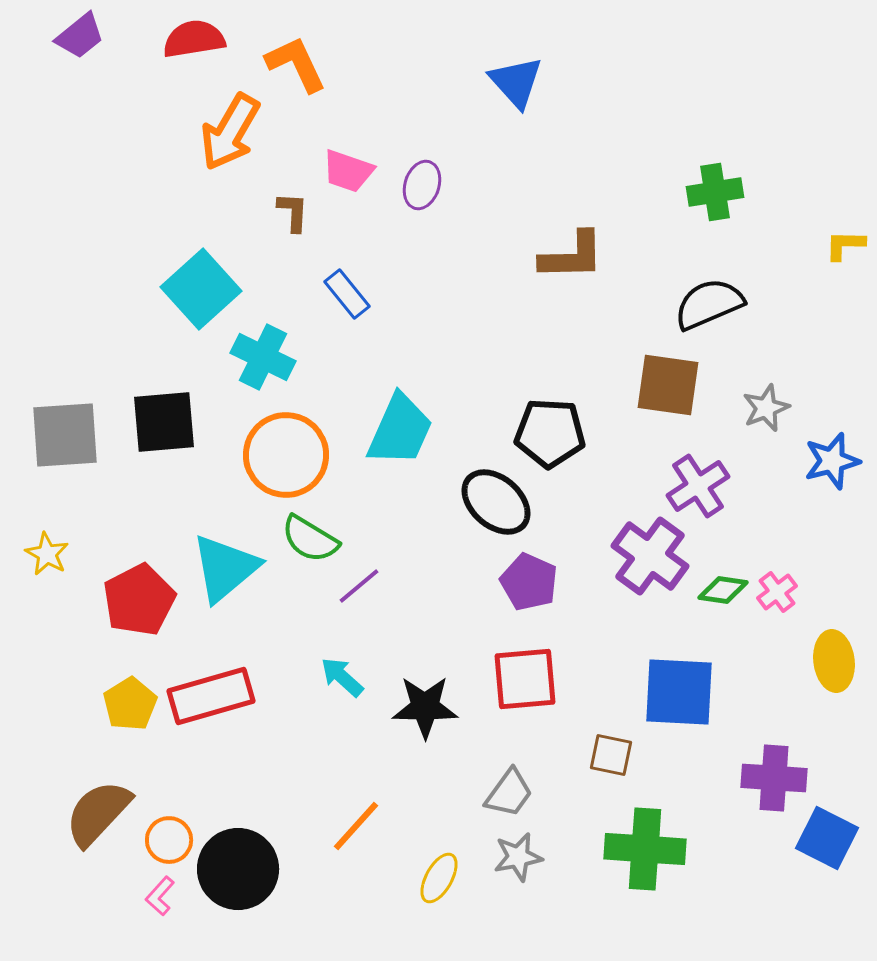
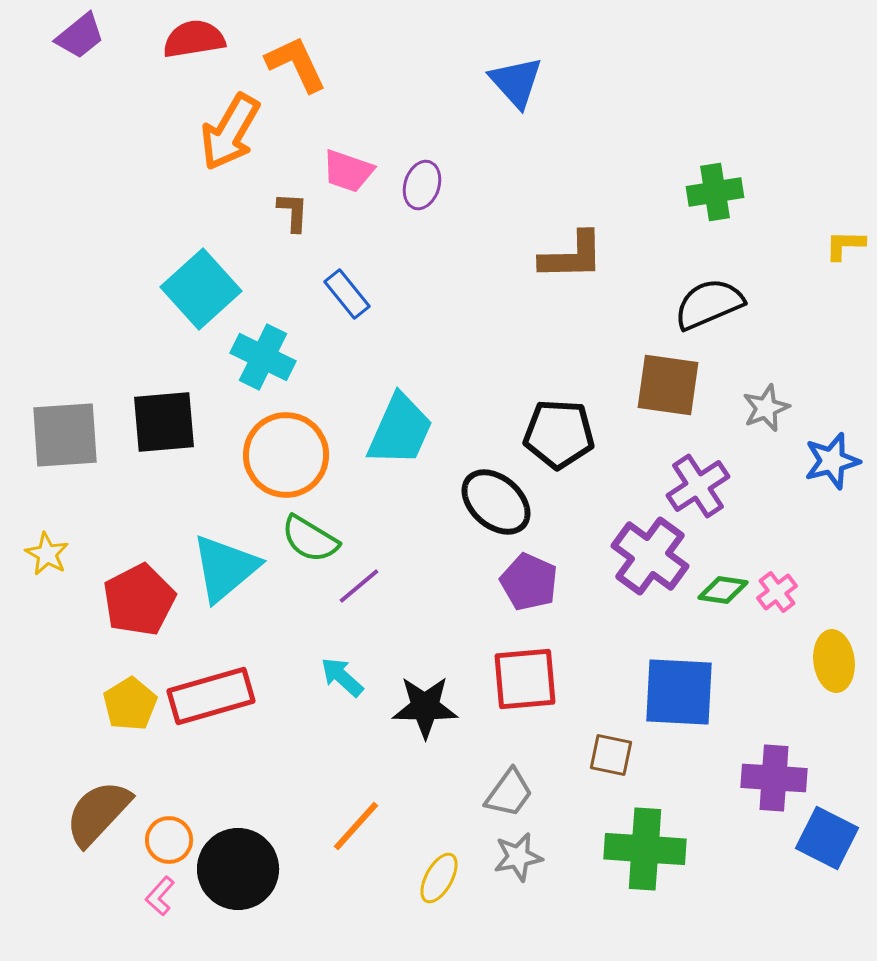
black pentagon at (550, 433): moved 9 px right, 1 px down
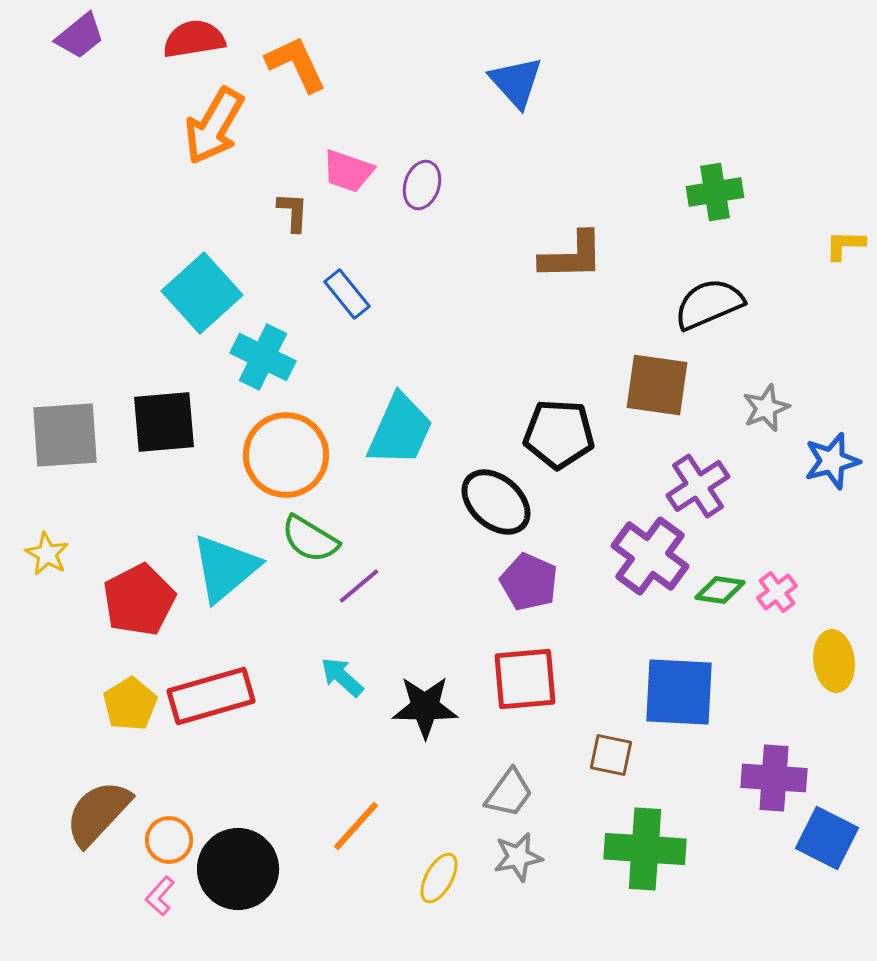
orange arrow at (230, 132): moved 16 px left, 6 px up
cyan square at (201, 289): moved 1 px right, 4 px down
brown square at (668, 385): moved 11 px left
green diamond at (723, 590): moved 3 px left
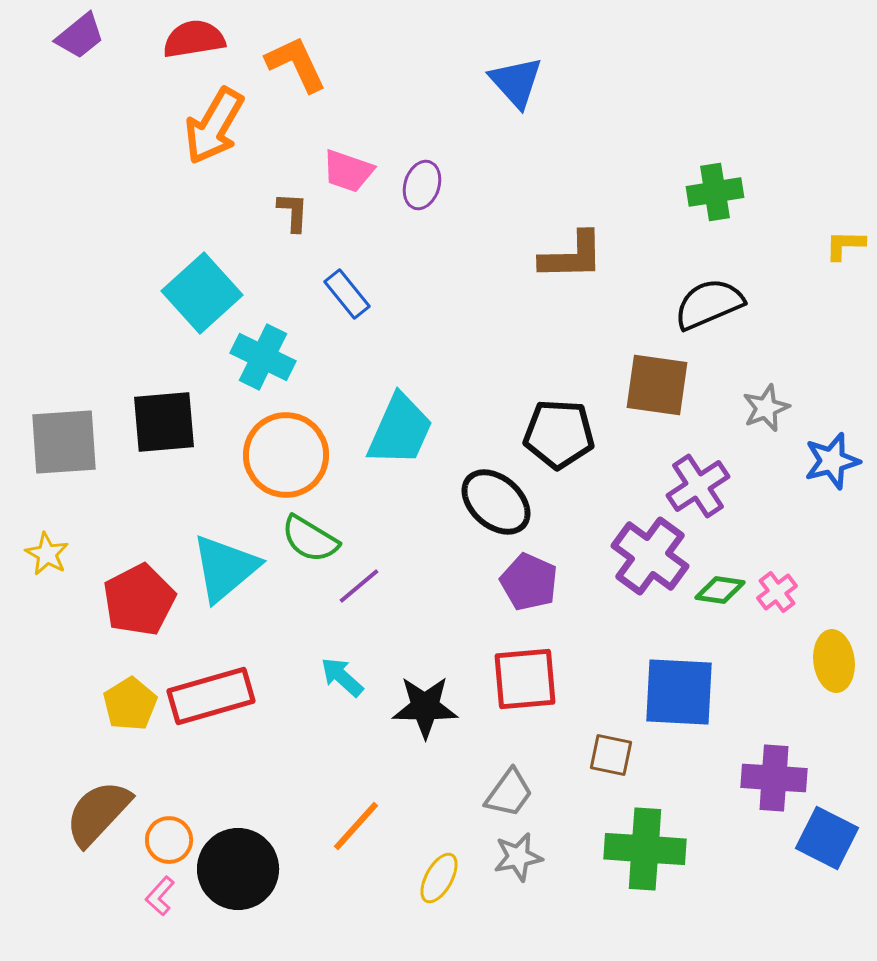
gray square at (65, 435): moved 1 px left, 7 px down
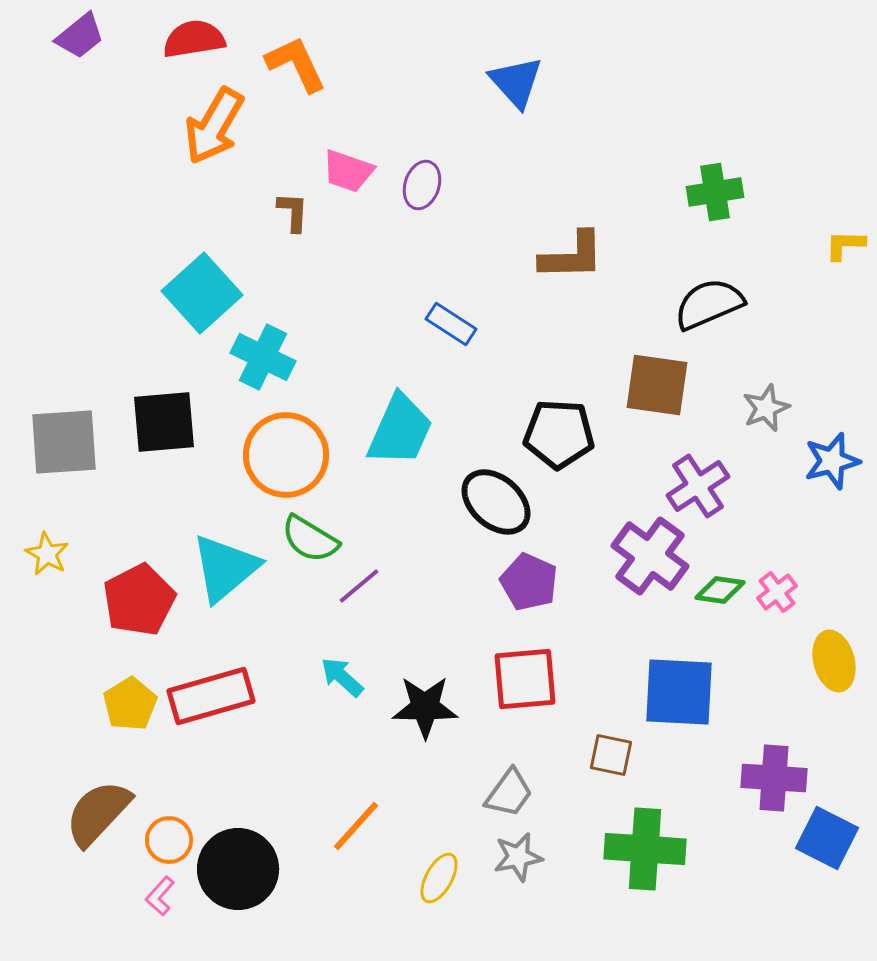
blue rectangle at (347, 294): moved 104 px right, 30 px down; rotated 18 degrees counterclockwise
yellow ellipse at (834, 661): rotated 8 degrees counterclockwise
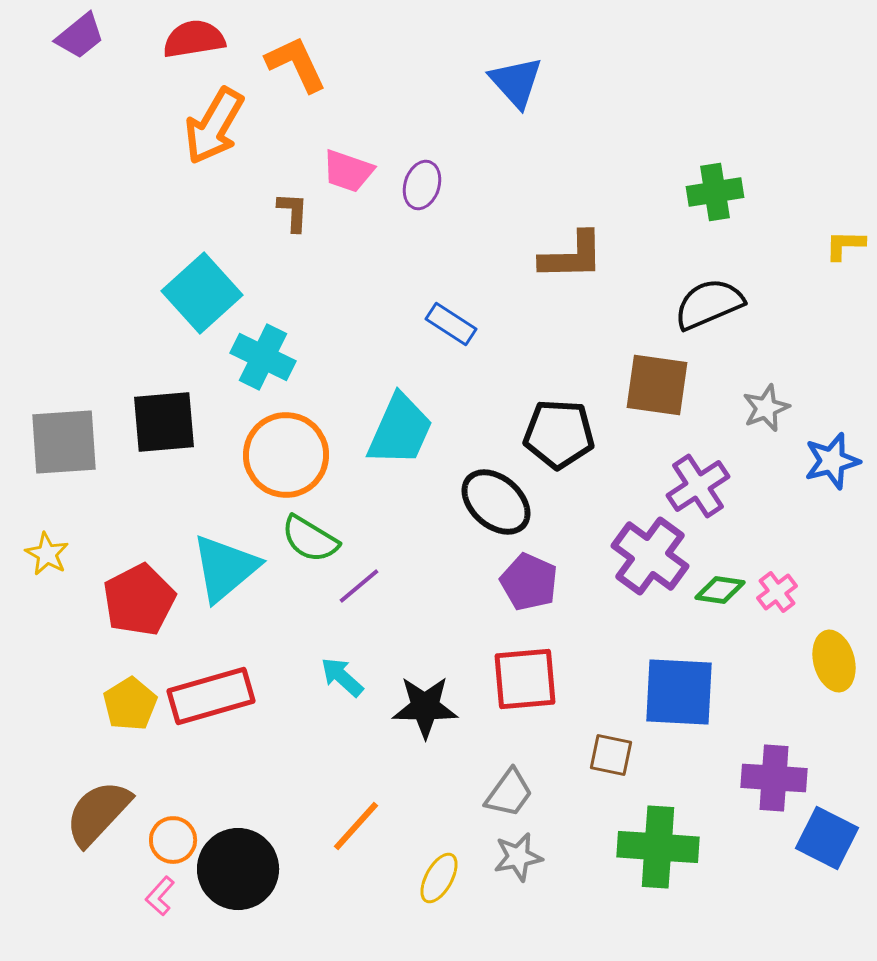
orange circle at (169, 840): moved 4 px right
green cross at (645, 849): moved 13 px right, 2 px up
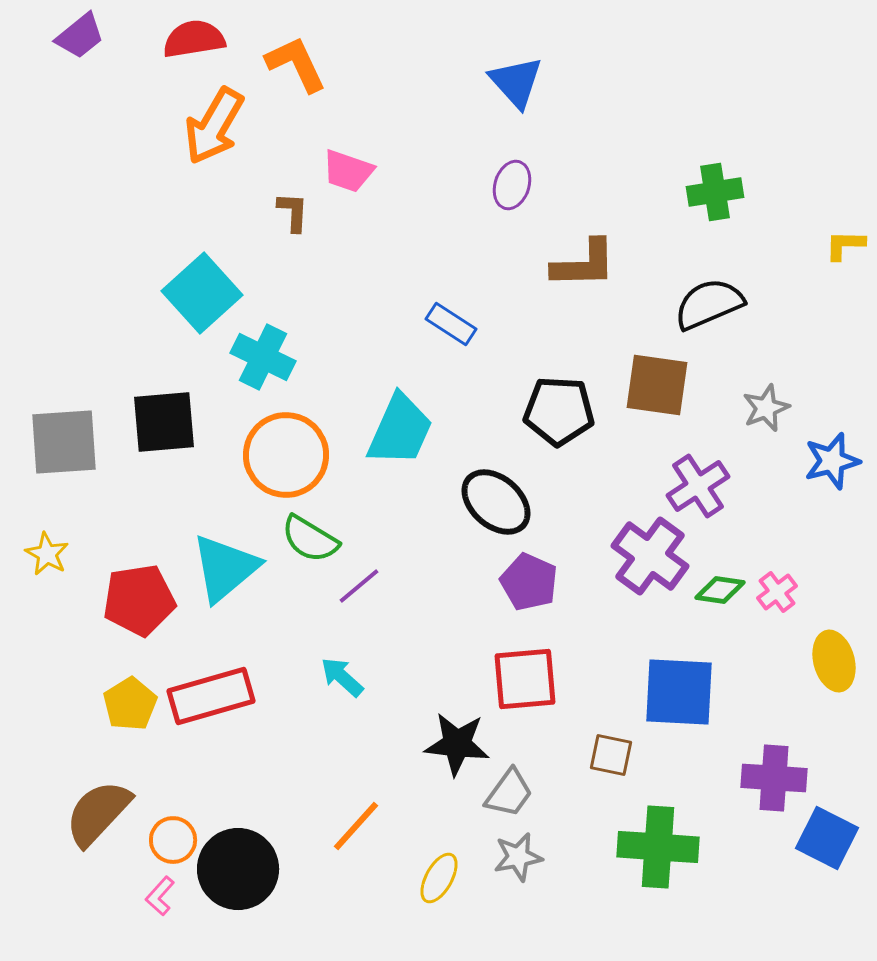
purple ellipse at (422, 185): moved 90 px right
brown L-shape at (572, 256): moved 12 px right, 8 px down
black pentagon at (559, 434): moved 23 px up
red pentagon at (139, 600): rotated 18 degrees clockwise
black star at (425, 707): moved 32 px right, 37 px down; rotated 6 degrees clockwise
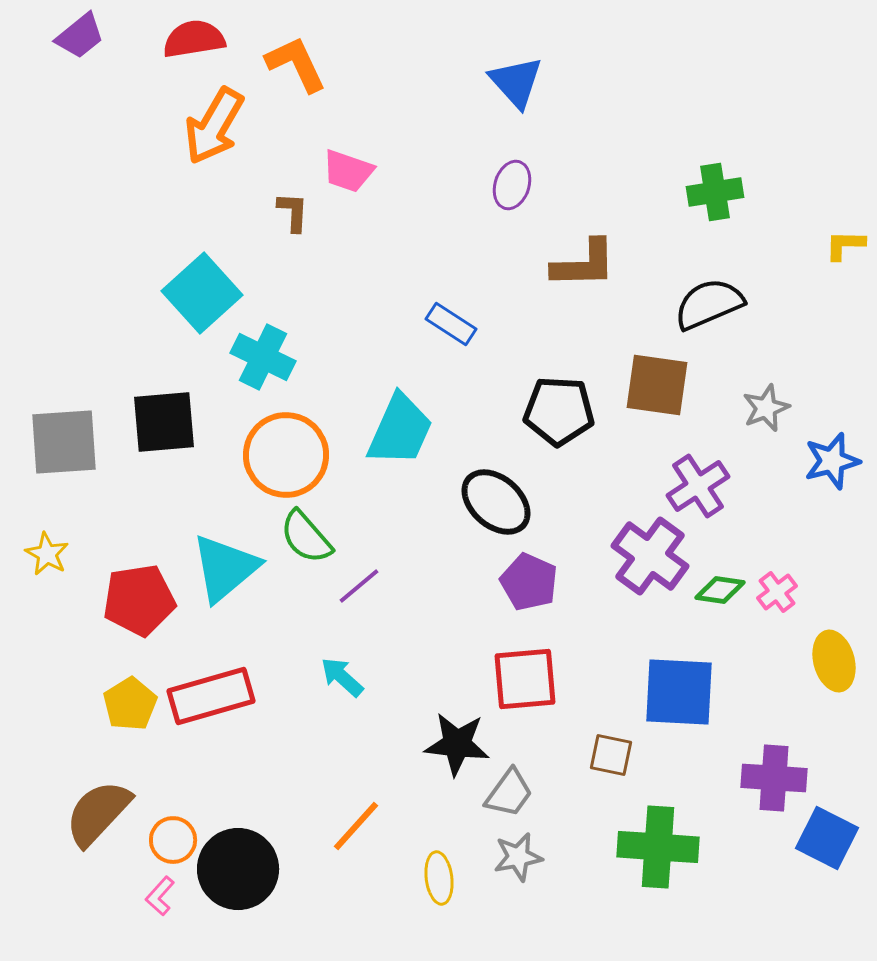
green semicircle at (310, 539): moved 4 px left, 2 px up; rotated 18 degrees clockwise
yellow ellipse at (439, 878): rotated 36 degrees counterclockwise
